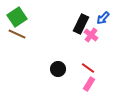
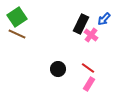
blue arrow: moved 1 px right, 1 px down
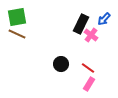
green square: rotated 24 degrees clockwise
black circle: moved 3 px right, 5 px up
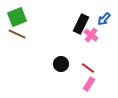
green square: rotated 12 degrees counterclockwise
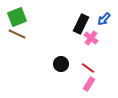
pink cross: moved 3 px down
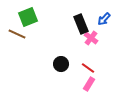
green square: moved 11 px right
black rectangle: rotated 48 degrees counterclockwise
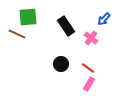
green square: rotated 18 degrees clockwise
black rectangle: moved 15 px left, 2 px down; rotated 12 degrees counterclockwise
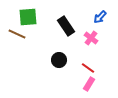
blue arrow: moved 4 px left, 2 px up
black circle: moved 2 px left, 4 px up
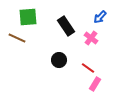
brown line: moved 4 px down
pink rectangle: moved 6 px right
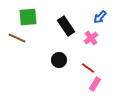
pink cross: rotated 16 degrees clockwise
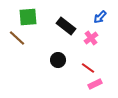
black rectangle: rotated 18 degrees counterclockwise
brown line: rotated 18 degrees clockwise
black circle: moved 1 px left
pink rectangle: rotated 32 degrees clockwise
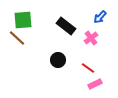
green square: moved 5 px left, 3 px down
